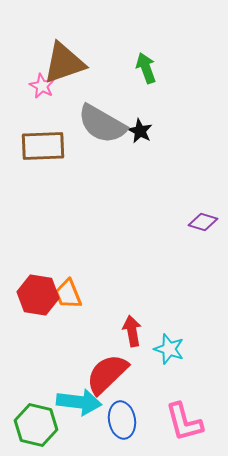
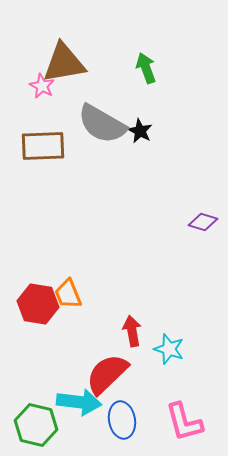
brown triangle: rotated 9 degrees clockwise
red hexagon: moved 9 px down
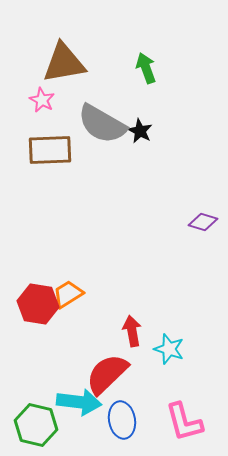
pink star: moved 14 px down
brown rectangle: moved 7 px right, 4 px down
orange trapezoid: rotated 80 degrees clockwise
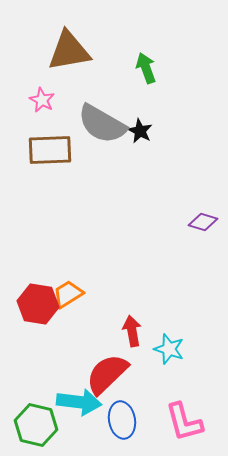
brown triangle: moved 5 px right, 12 px up
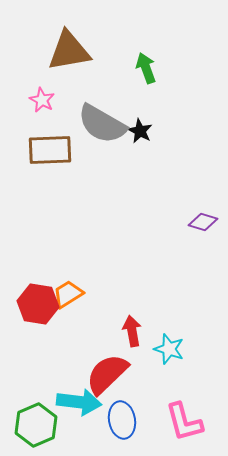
green hexagon: rotated 24 degrees clockwise
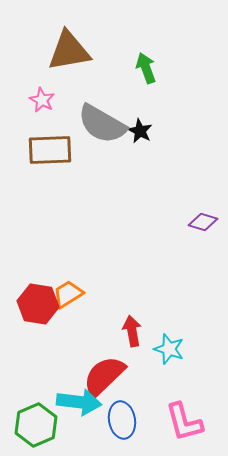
red semicircle: moved 3 px left, 2 px down
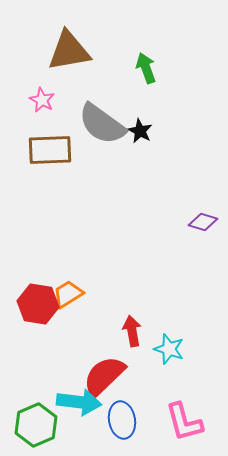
gray semicircle: rotated 6 degrees clockwise
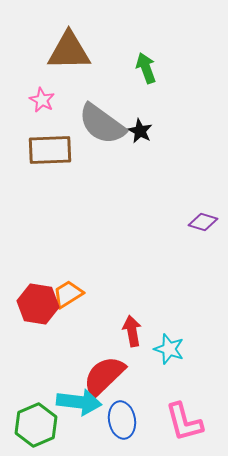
brown triangle: rotated 9 degrees clockwise
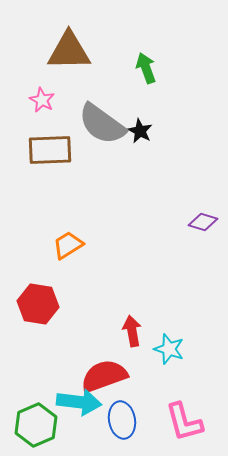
orange trapezoid: moved 49 px up
red semicircle: rotated 24 degrees clockwise
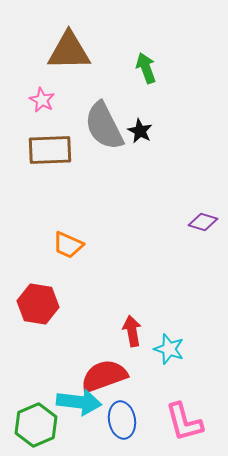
gray semicircle: moved 2 px right, 2 px down; rotated 27 degrees clockwise
orange trapezoid: rotated 124 degrees counterclockwise
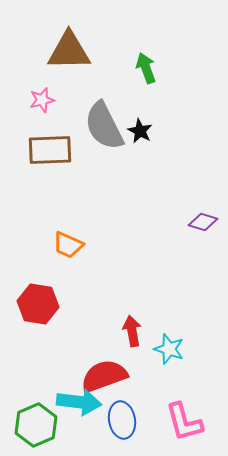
pink star: rotated 30 degrees clockwise
